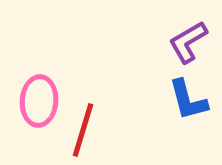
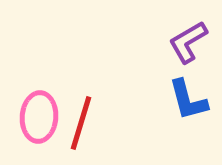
pink ellipse: moved 16 px down
red line: moved 2 px left, 7 px up
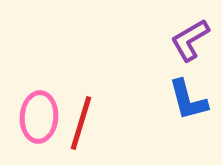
purple L-shape: moved 2 px right, 2 px up
